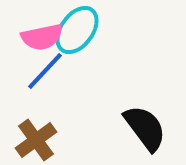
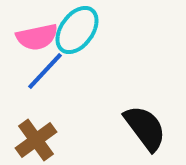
pink semicircle: moved 5 px left
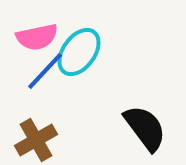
cyan ellipse: moved 2 px right, 22 px down
brown cross: rotated 6 degrees clockwise
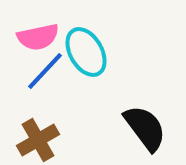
pink semicircle: moved 1 px right
cyan ellipse: moved 7 px right; rotated 66 degrees counterclockwise
brown cross: moved 2 px right
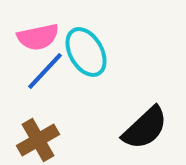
black semicircle: rotated 84 degrees clockwise
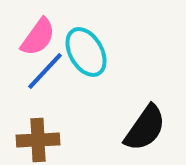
pink semicircle: rotated 42 degrees counterclockwise
black semicircle: rotated 12 degrees counterclockwise
brown cross: rotated 27 degrees clockwise
